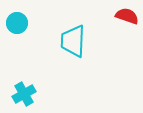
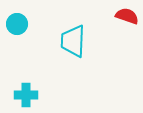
cyan circle: moved 1 px down
cyan cross: moved 2 px right, 1 px down; rotated 30 degrees clockwise
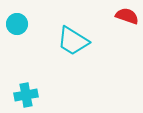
cyan trapezoid: rotated 60 degrees counterclockwise
cyan cross: rotated 10 degrees counterclockwise
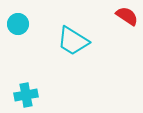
red semicircle: rotated 15 degrees clockwise
cyan circle: moved 1 px right
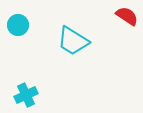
cyan circle: moved 1 px down
cyan cross: rotated 15 degrees counterclockwise
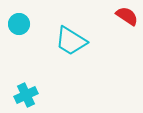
cyan circle: moved 1 px right, 1 px up
cyan trapezoid: moved 2 px left
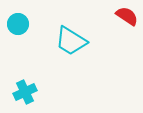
cyan circle: moved 1 px left
cyan cross: moved 1 px left, 3 px up
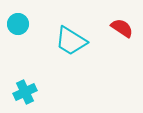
red semicircle: moved 5 px left, 12 px down
